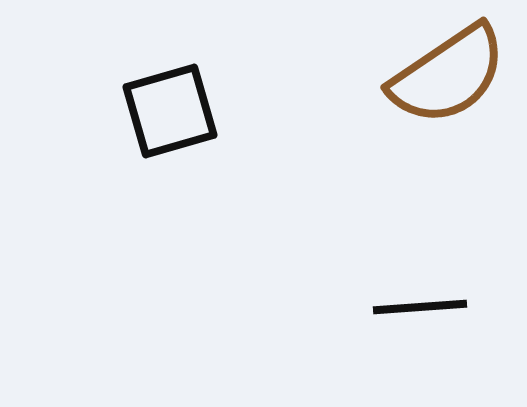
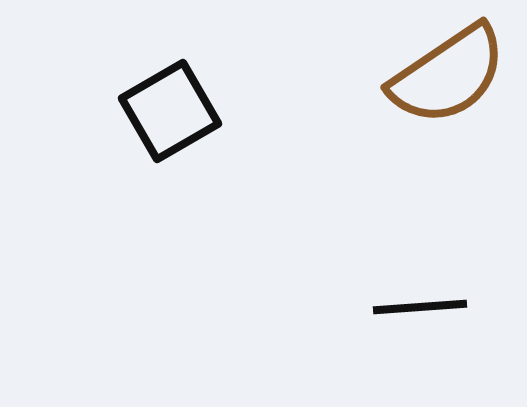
black square: rotated 14 degrees counterclockwise
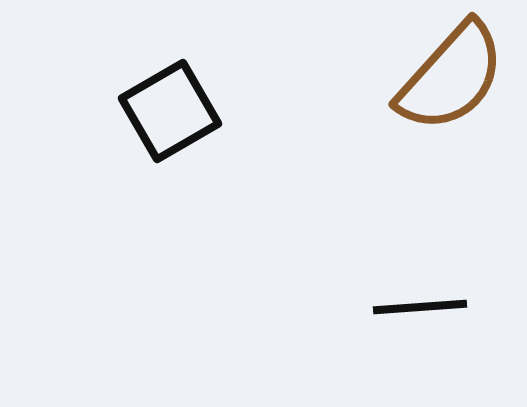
brown semicircle: moved 3 px right, 2 px down; rotated 14 degrees counterclockwise
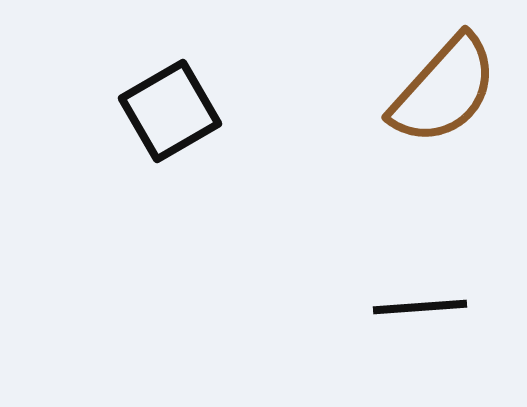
brown semicircle: moved 7 px left, 13 px down
